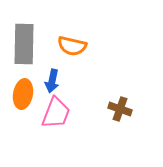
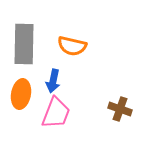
blue arrow: moved 1 px right
orange ellipse: moved 2 px left
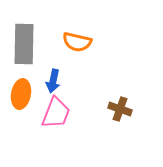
orange semicircle: moved 5 px right, 4 px up
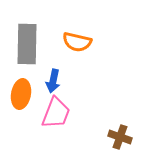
gray rectangle: moved 3 px right
brown cross: moved 28 px down
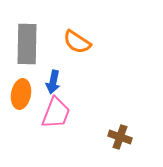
orange semicircle: rotated 20 degrees clockwise
blue arrow: moved 1 px down
